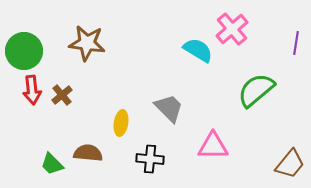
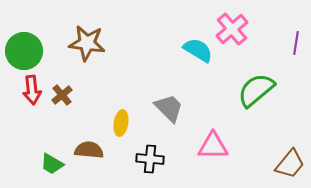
brown semicircle: moved 1 px right, 3 px up
green trapezoid: rotated 15 degrees counterclockwise
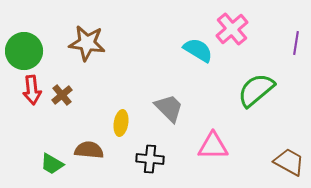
brown trapezoid: moved 1 px left, 2 px up; rotated 100 degrees counterclockwise
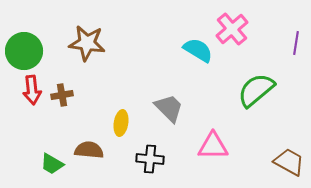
brown cross: rotated 30 degrees clockwise
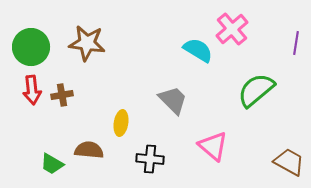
green circle: moved 7 px right, 4 px up
gray trapezoid: moved 4 px right, 8 px up
pink triangle: rotated 40 degrees clockwise
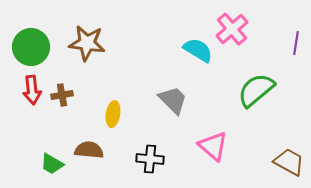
yellow ellipse: moved 8 px left, 9 px up
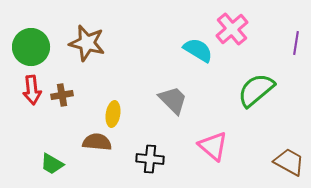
brown star: rotated 6 degrees clockwise
brown semicircle: moved 8 px right, 8 px up
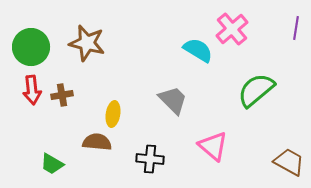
purple line: moved 15 px up
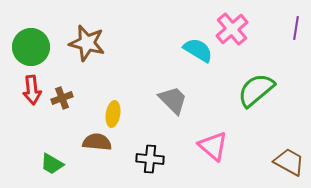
brown cross: moved 3 px down; rotated 10 degrees counterclockwise
